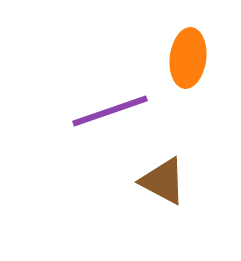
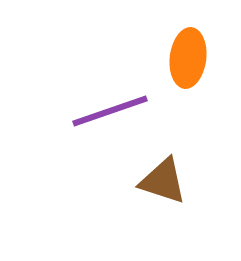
brown triangle: rotated 10 degrees counterclockwise
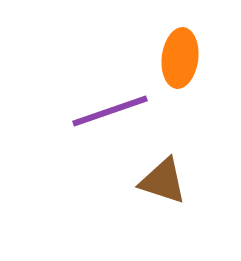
orange ellipse: moved 8 px left
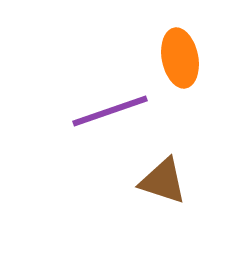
orange ellipse: rotated 18 degrees counterclockwise
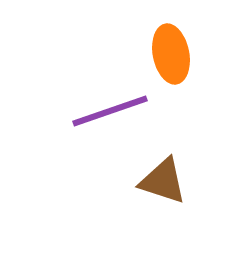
orange ellipse: moved 9 px left, 4 px up
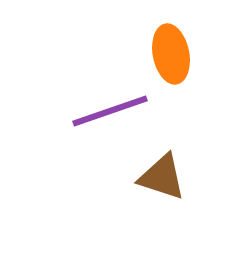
brown triangle: moved 1 px left, 4 px up
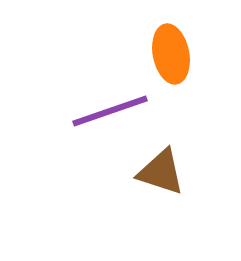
brown triangle: moved 1 px left, 5 px up
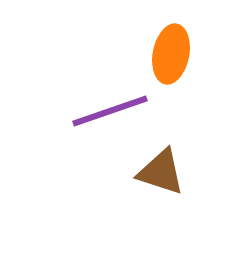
orange ellipse: rotated 22 degrees clockwise
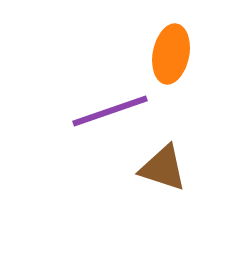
brown triangle: moved 2 px right, 4 px up
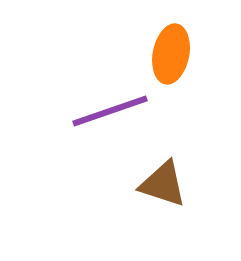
brown triangle: moved 16 px down
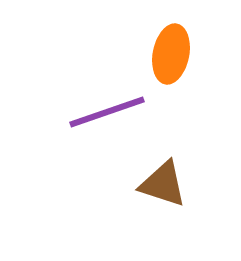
purple line: moved 3 px left, 1 px down
